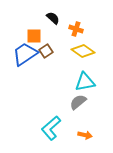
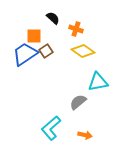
cyan triangle: moved 13 px right
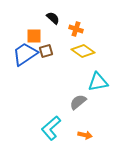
brown square: rotated 16 degrees clockwise
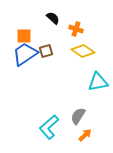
orange square: moved 10 px left
gray semicircle: moved 14 px down; rotated 18 degrees counterclockwise
cyan L-shape: moved 2 px left, 1 px up
orange arrow: rotated 56 degrees counterclockwise
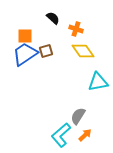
orange square: moved 1 px right
yellow diamond: rotated 20 degrees clockwise
cyan L-shape: moved 12 px right, 8 px down
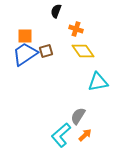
black semicircle: moved 3 px right, 7 px up; rotated 112 degrees counterclockwise
